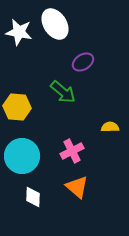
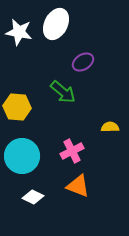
white ellipse: moved 1 px right; rotated 60 degrees clockwise
orange triangle: moved 1 px right, 1 px up; rotated 20 degrees counterclockwise
white diamond: rotated 65 degrees counterclockwise
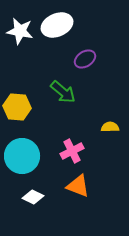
white ellipse: moved 1 px right, 1 px down; rotated 40 degrees clockwise
white star: moved 1 px right, 1 px up
purple ellipse: moved 2 px right, 3 px up
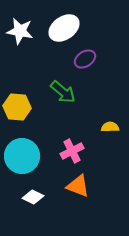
white ellipse: moved 7 px right, 3 px down; rotated 12 degrees counterclockwise
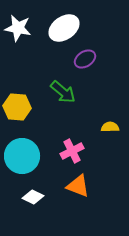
white star: moved 2 px left, 3 px up
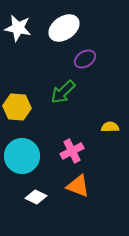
green arrow: rotated 96 degrees clockwise
white diamond: moved 3 px right
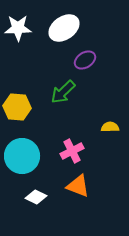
white star: rotated 12 degrees counterclockwise
purple ellipse: moved 1 px down
